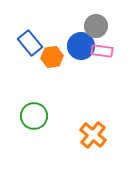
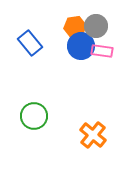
orange hexagon: moved 23 px right, 30 px up
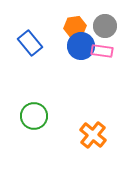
gray circle: moved 9 px right
